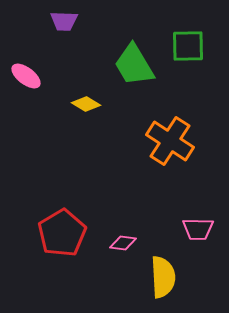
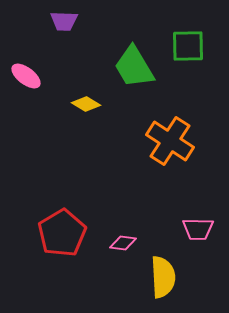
green trapezoid: moved 2 px down
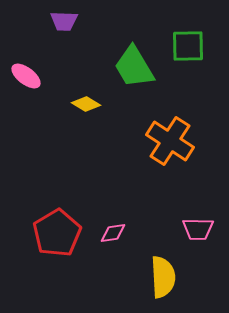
red pentagon: moved 5 px left
pink diamond: moved 10 px left, 10 px up; rotated 16 degrees counterclockwise
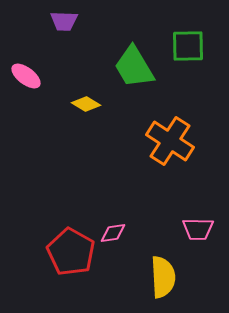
red pentagon: moved 14 px right, 19 px down; rotated 12 degrees counterclockwise
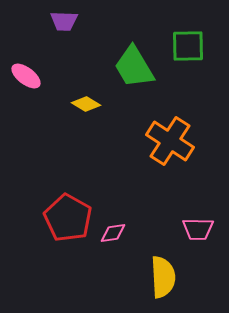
red pentagon: moved 3 px left, 34 px up
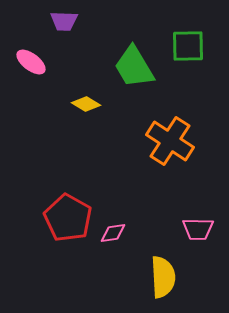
pink ellipse: moved 5 px right, 14 px up
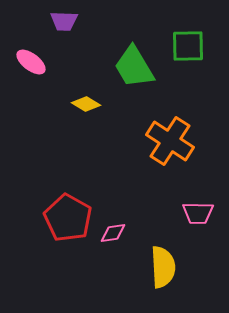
pink trapezoid: moved 16 px up
yellow semicircle: moved 10 px up
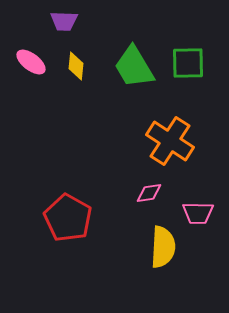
green square: moved 17 px down
yellow diamond: moved 10 px left, 38 px up; rotated 64 degrees clockwise
pink diamond: moved 36 px right, 40 px up
yellow semicircle: moved 20 px up; rotated 6 degrees clockwise
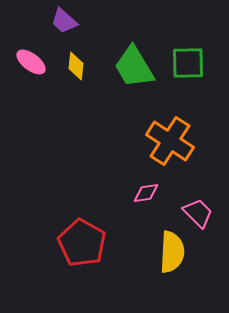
purple trapezoid: rotated 40 degrees clockwise
pink diamond: moved 3 px left
pink trapezoid: rotated 136 degrees counterclockwise
red pentagon: moved 14 px right, 25 px down
yellow semicircle: moved 9 px right, 5 px down
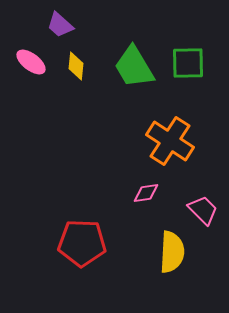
purple trapezoid: moved 4 px left, 4 px down
pink trapezoid: moved 5 px right, 3 px up
red pentagon: rotated 27 degrees counterclockwise
